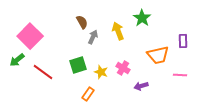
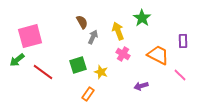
pink square: rotated 30 degrees clockwise
orange trapezoid: rotated 140 degrees counterclockwise
pink cross: moved 14 px up
pink line: rotated 40 degrees clockwise
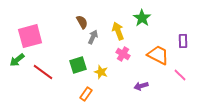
orange rectangle: moved 2 px left
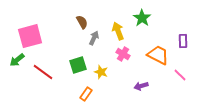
gray arrow: moved 1 px right, 1 px down
